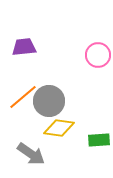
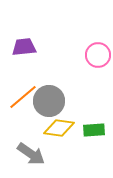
green rectangle: moved 5 px left, 10 px up
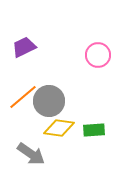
purple trapezoid: rotated 20 degrees counterclockwise
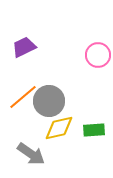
yellow diamond: rotated 20 degrees counterclockwise
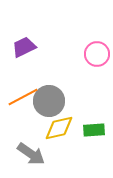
pink circle: moved 1 px left, 1 px up
orange line: rotated 12 degrees clockwise
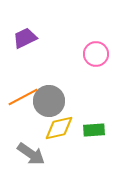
purple trapezoid: moved 1 px right, 9 px up
pink circle: moved 1 px left
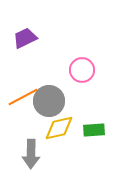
pink circle: moved 14 px left, 16 px down
gray arrow: rotated 56 degrees clockwise
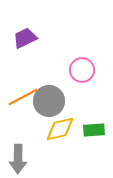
yellow diamond: moved 1 px right, 1 px down
gray arrow: moved 13 px left, 5 px down
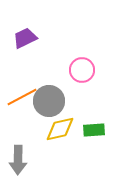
orange line: moved 1 px left
gray arrow: moved 1 px down
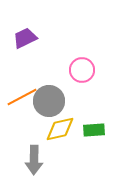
gray arrow: moved 16 px right
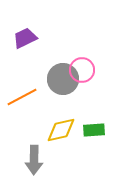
gray circle: moved 14 px right, 22 px up
yellow diamond: moved 1 px right, 1 px down
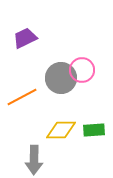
gray circle: moved 2 px left, 1 px up
yellow diamond: rotated 12 degrees clockwise
